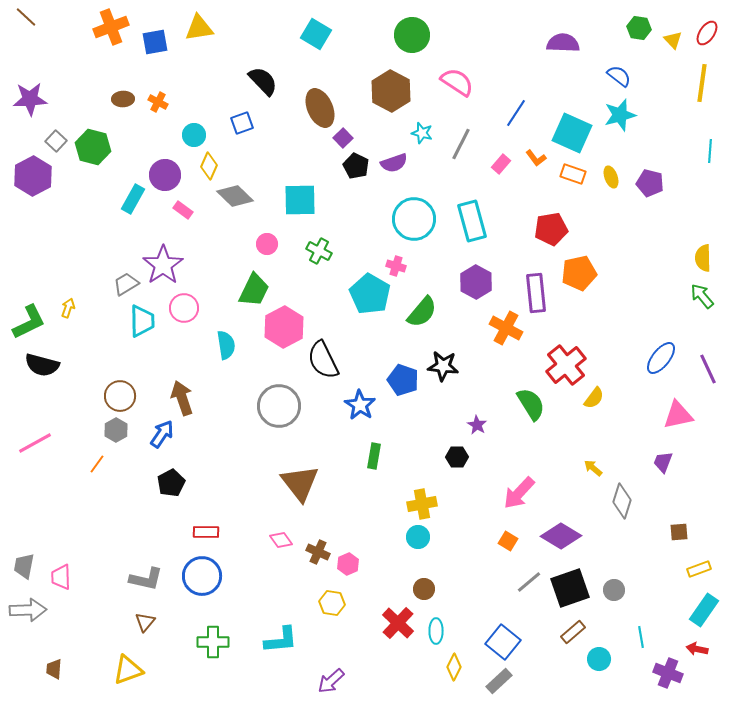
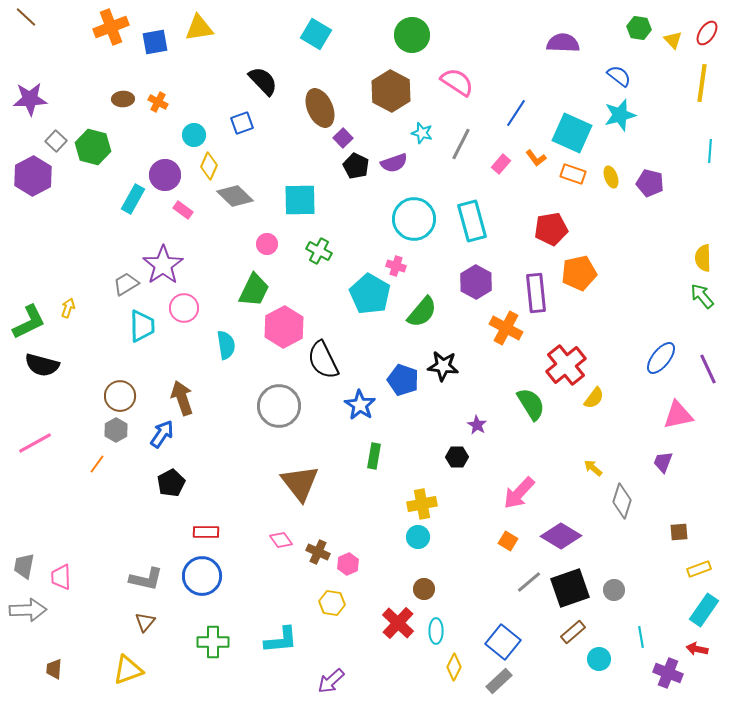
cyan trapezoid at (142, 321): moved 5 px down
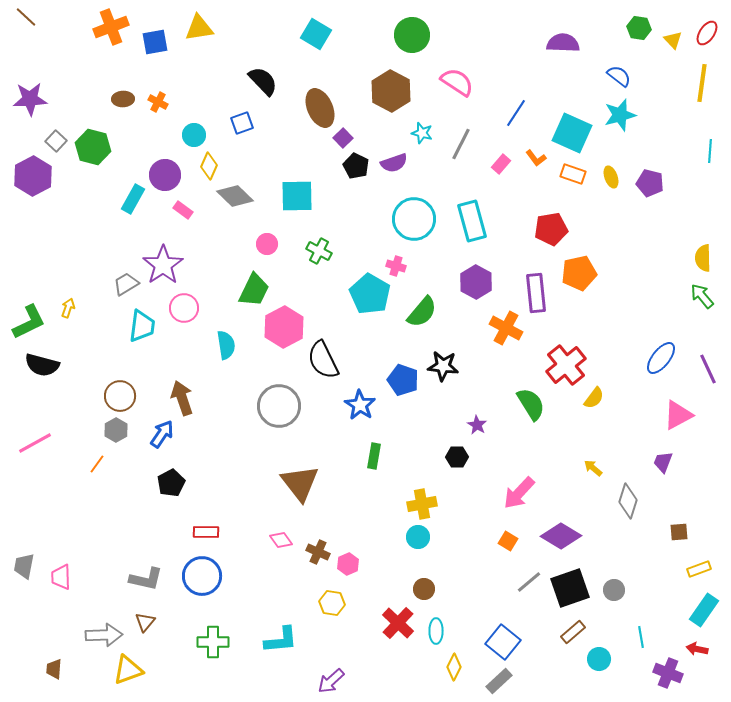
cyan square at (300, 200): moved 3 px left, 4 px up
cyan trapezoid at (142, 326): rotated 8 degrees clockwise
pink triangle at (678, 415): rotated 16 degrees counterclockwise
gray diamond at (622, 501): moved 6 px right
gray arrow at (28, 610): moved 76 px right, 25 px down
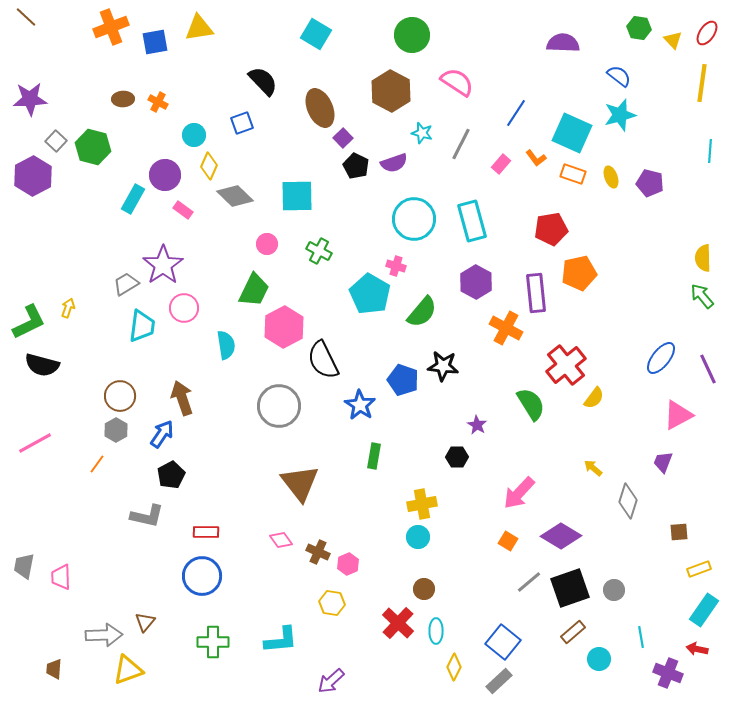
black pentagon at (171, 483): moved 8 px up
gray L-shape at (146, 579): moved 1 px right, 63 px up
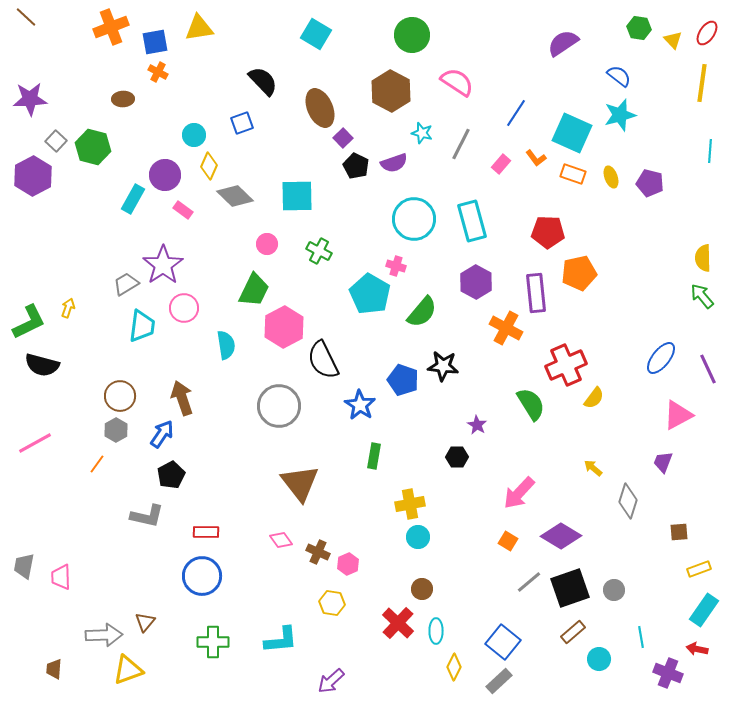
purple semicircle at (563, 43): rotated 36 degrees counterclockwise
orange cross at (158, 102): moved 30 px up
red pentagon at (551, 229): moved 3 px left, 3 px down; rotated 12 degrees clockwise
red cross at (566, 365): rotated 15 degrees clockwise
yellow cross at (422, 504): moved 12 px left
brown circle at (424, 589): moved 2 px left
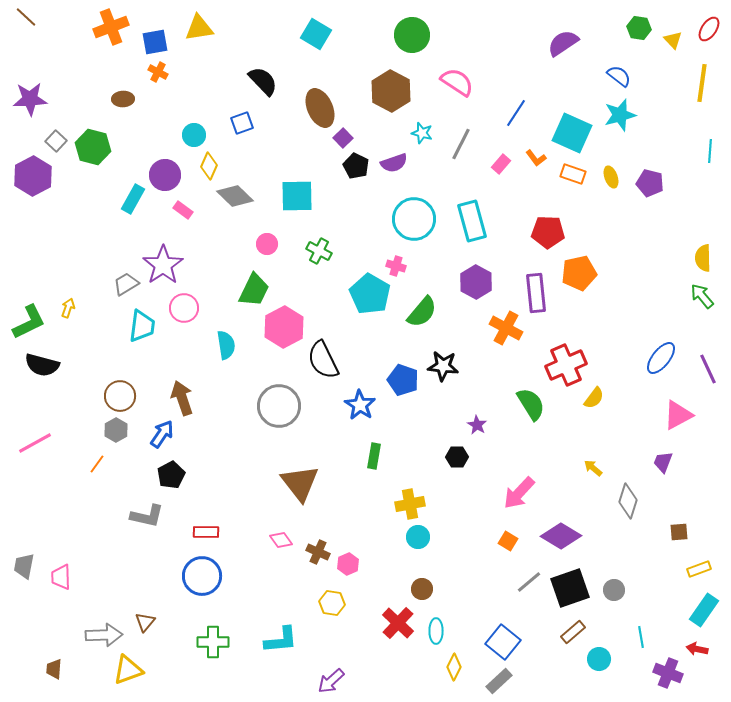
red ellipse at (707, 33): moved 2 px right, 4 px up
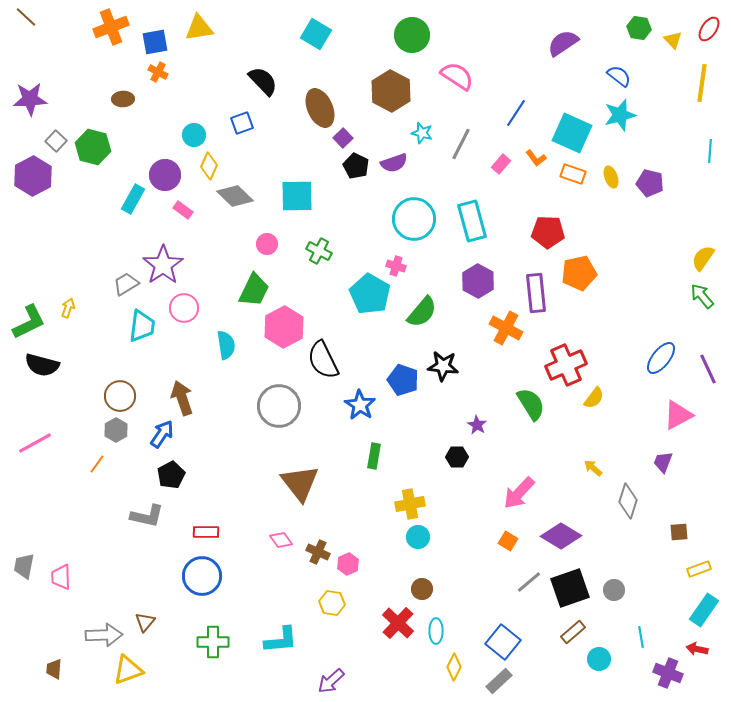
pink semicircle at (457, 82): moved 6 px up
yellow semicircle at (703, 258): rotated 36 degrees clockwise
purple hexagon at (476, 282): moved 2 px right, 1 px up
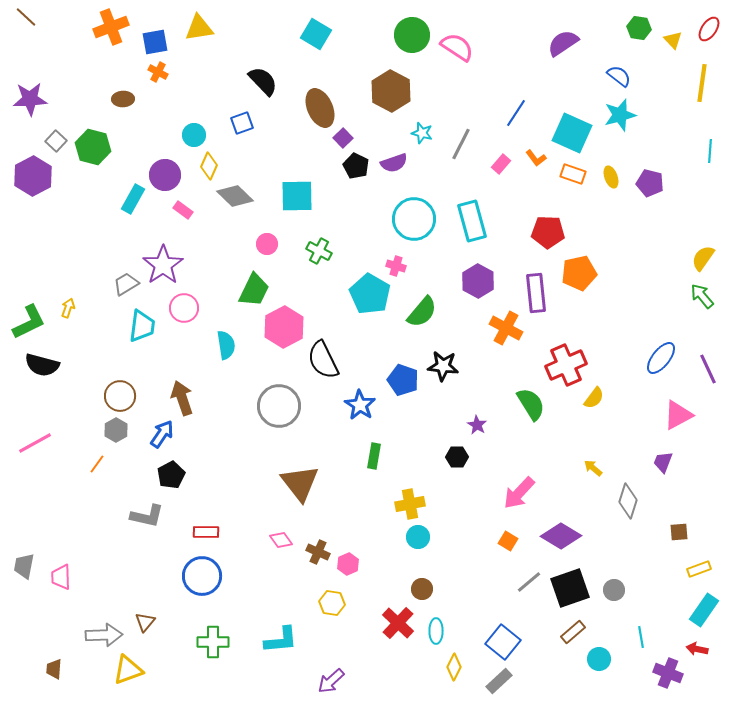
pink semicircle at (457, 76): moved 29 px up
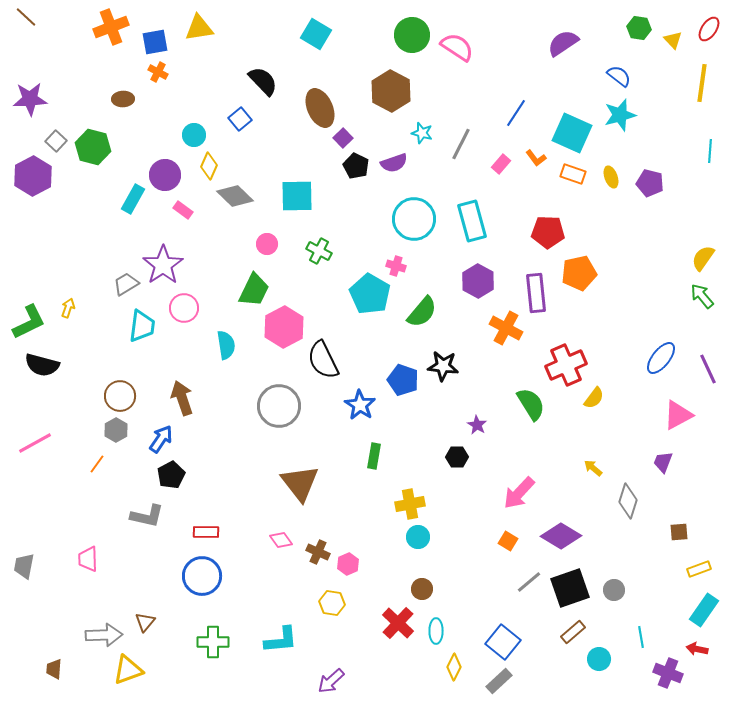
blue square at (242, 123): moved 2 px left, 4 px up; rotated 20 degrees counterclockwise
blue arrow at (162, 434): moved 1 px left, 5 px down
pink trapezoid at (61, 577): moved 27 px right, 18 px up
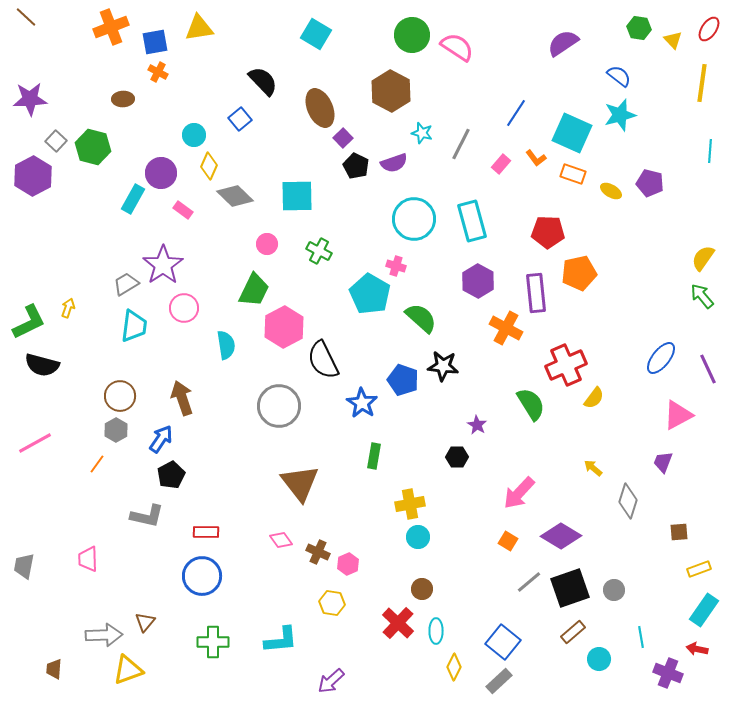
purple circle at (165, 175): moved 4 px left, 2 px up
yellow ellipse at (611, 177): moved 14 px down; rotated 40 degrees counterclockwise
green semicircle at (422, 312): moved 1 px left, 6 px down; rotated 88 degrees counterclockwise
cyan trapezoid at (142, 326): moved 8 px left
blue star at (360, 405): moved 2 px right, 2 px up
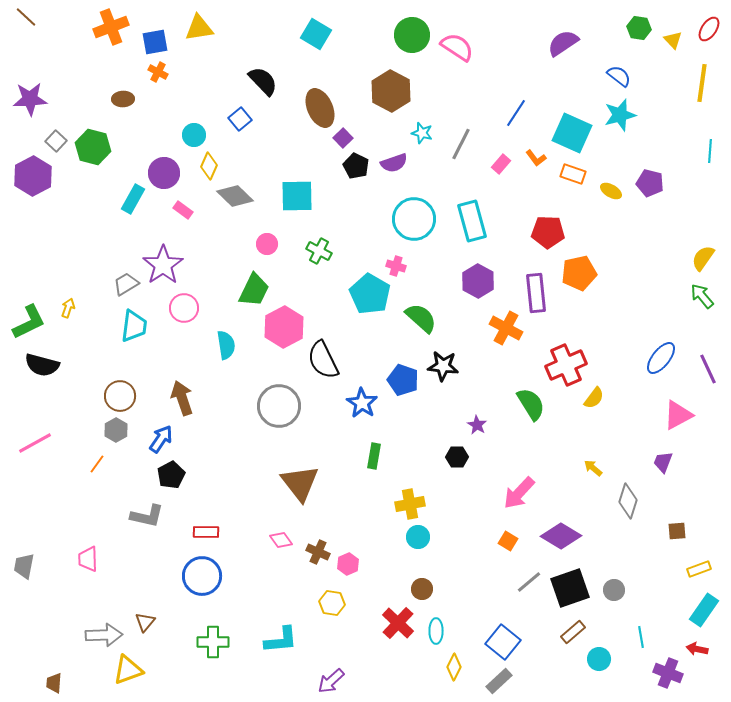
purple circle at (161, 173): moved 3 px right
brown square at (679, 532): moved 2 px left, 1 px up
brown trapezoid at (54, 669): moved 14 px down
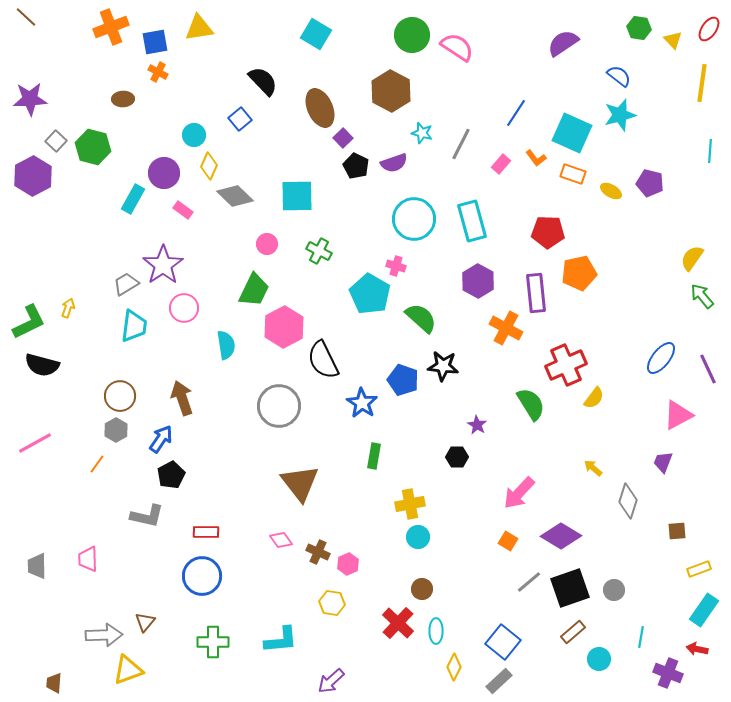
yellow semicircle at (703, 258): moved 11 px left
gray trapezoid at (24, 566): moved 13 px right; rotated 12 degrees counterclockwise
cyan line at (641, 637): rotated 20 degrees clockwise
